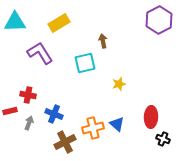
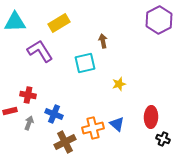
purple L-shape: moved 2 px up
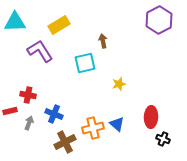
yellow rectangle: moved 2 px down
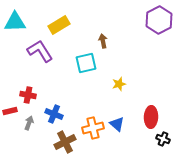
cyan square: moved 1 px right
